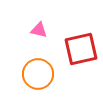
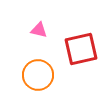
orange circle: moved 1 px down
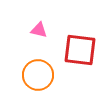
red square: moved 1 px left, 1 px down; rotated 20 degrees clockwise
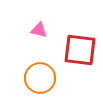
orange circle: moved 2 px right, 3 px down
